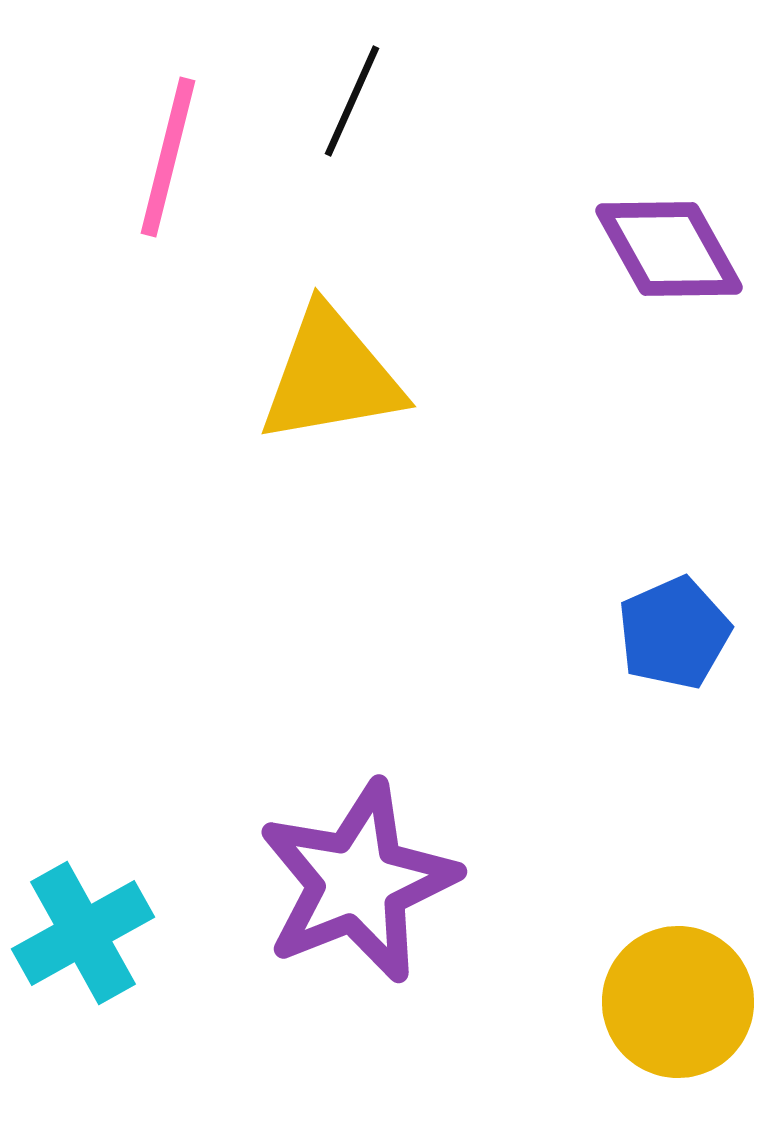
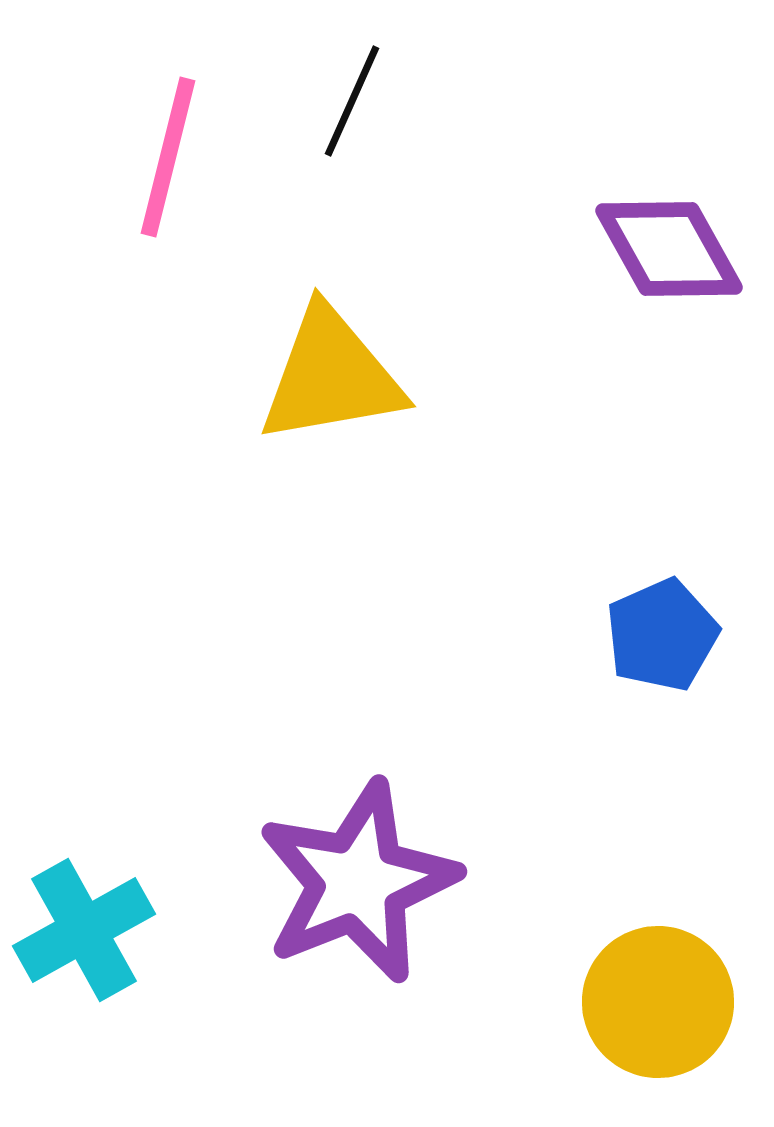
blue pentagon: moved 12 px left, 2 px down
cyan cross: moved 1 px right, 3 px up
yellow circle: moved 20 px left
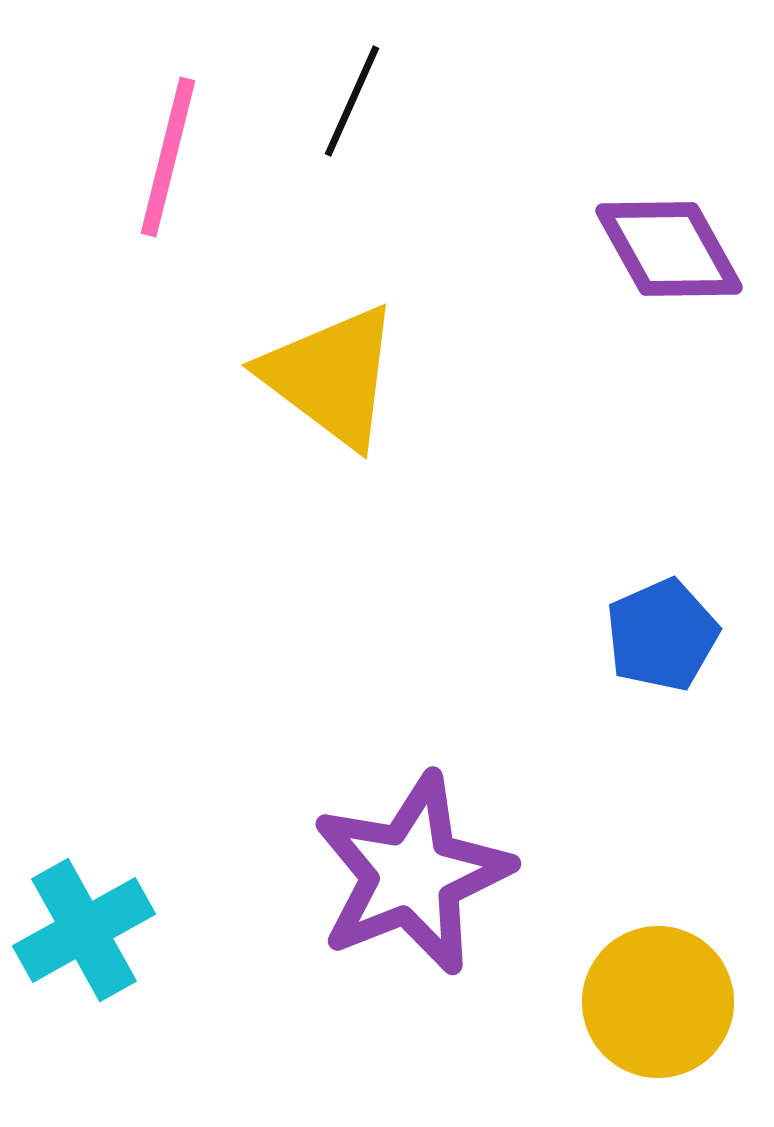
yellow triangle: rotated 47 degrees clockwise
purple star: moved 54 px right, 8 px up
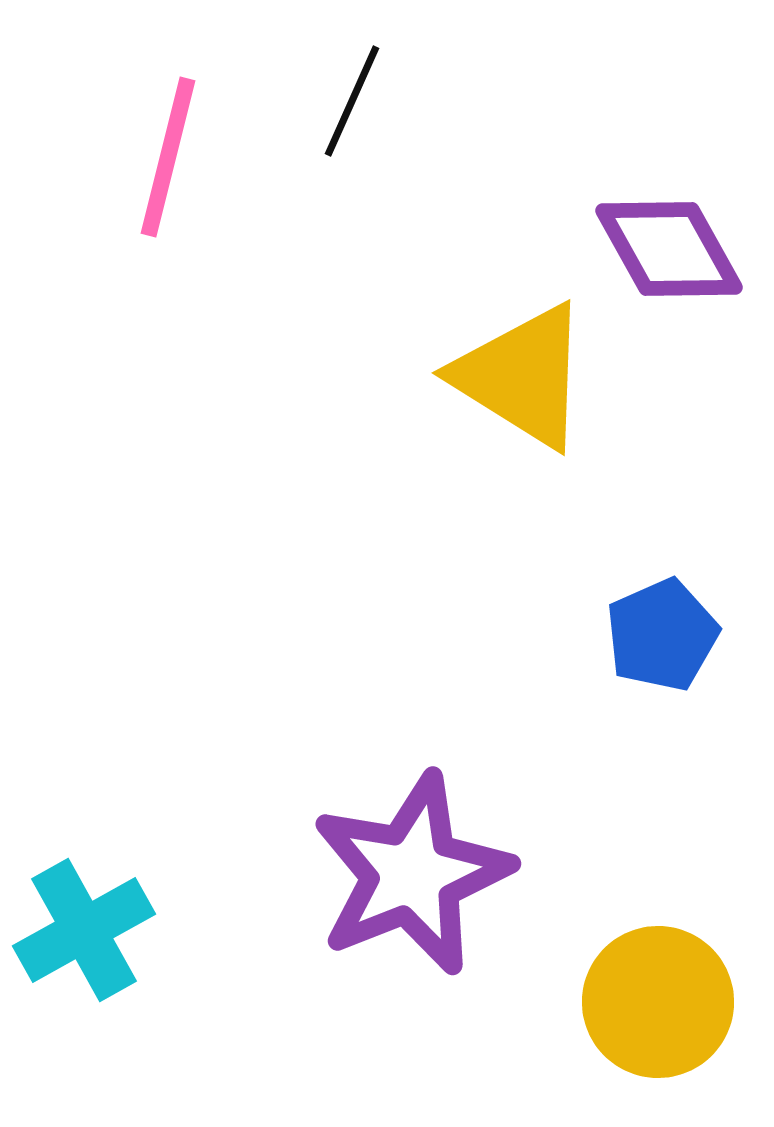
yellow triangle: moved 191 px right; rotated 5 degrees counterclockwise
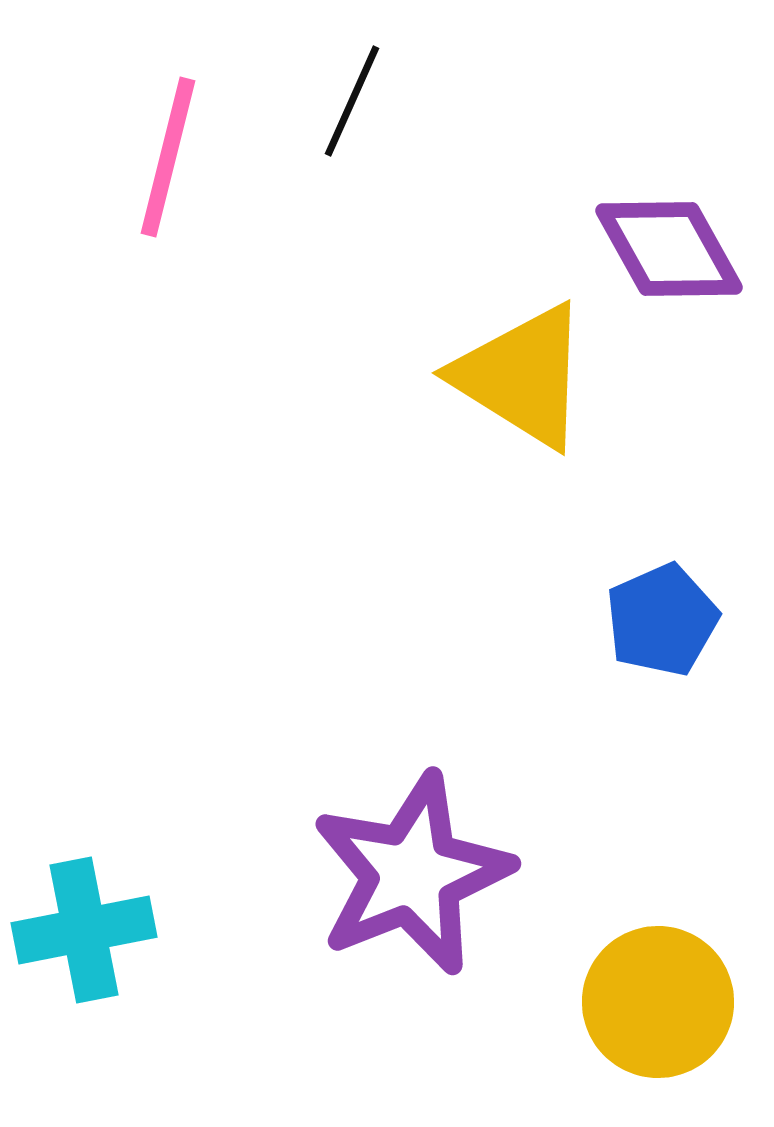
blue pentagon: moved 15 px up
cyan cross: rotated 18 degrees clockwise
